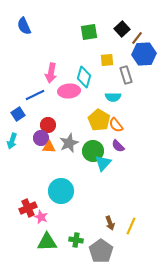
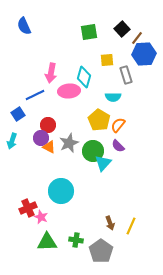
orange semicircle: moved 2 px right; rotated 77 degrees clockwise
orange triangle: rotated 24 degrees clockwise
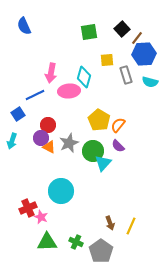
cyan semicircle: moved 37 px right, 15 px up; rotated 14 degrees clockwise
green cross: moved 2 px down; rotated 16 degrees clockwise
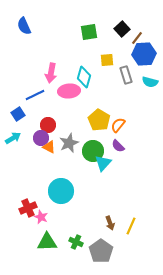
cyan arrow: moved 1 px right, 3 px up; rotated 140 degrees counterclockwise
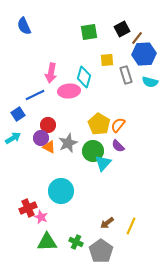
black square: rotated 14 degrees clockwise
yellow pentagon: moved 4 px down
gray star: moved 1 px left
brown arrow: moved 3 px left; rotated 72 degrees clockwise
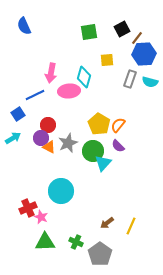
gray rectangle: moved 4 px right, 4 px down; rotated 36 degrees clockwise
green triangle: moved 2 px left
gray pentagon: moved 1 px left, 3 px down
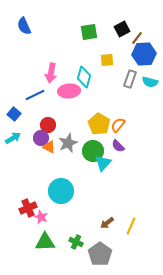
blue square: moved 4 px left; rotated 16 degrees counterclockwise
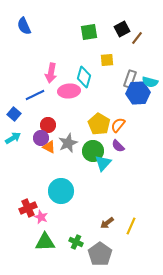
blue hexagon: moved 6 px left, 39 px down
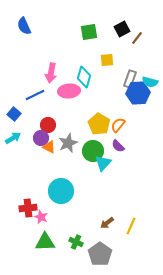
red cross: rotated 18 degrees clockwise
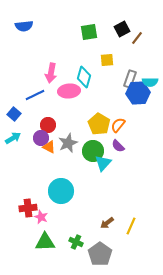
blue semicircle: rotated 72 degrees counterclockwise
cyan semicircle: rotated 14 degrees counterclockwise
